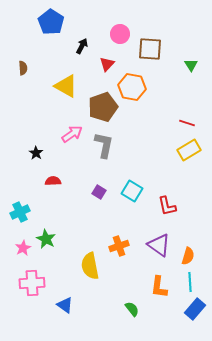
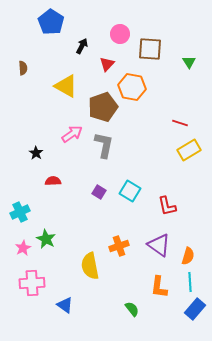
green triangle: moved 2 px left, 3 px up
red line: moved 7 px left
cyan square: moved 2 px left
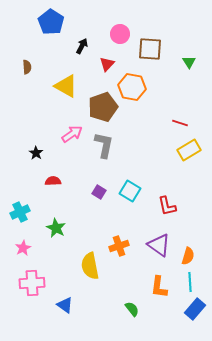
brown semicircle: moved 4 px right, 1 px up
green star: moved 10 px right, 11 px up
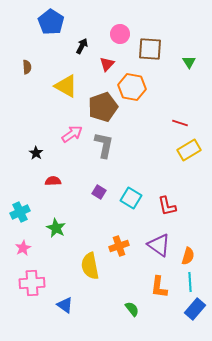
cyan square: moved 1 px right, 7 px down
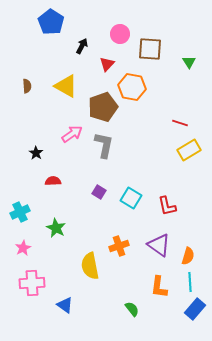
brown semicircle: moved 19 px down
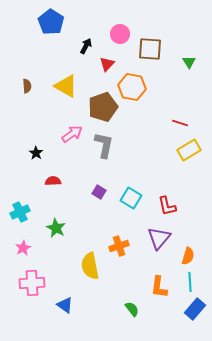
black arrow: moved 4 px right
purple triangle: moved 7 px up; rotated 35 degrees clockwise
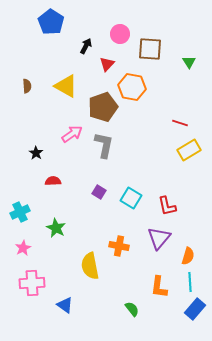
orange cross: rotated 30 degrees clockwise
